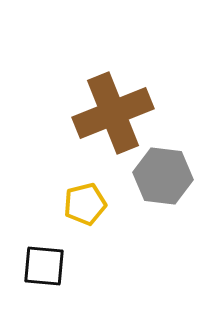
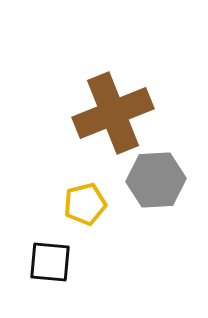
gray hexagon: moved 7 px left, 4 px down; rotated 10 degrees counterclockwise
black square: moved 6 px right, 4 px up
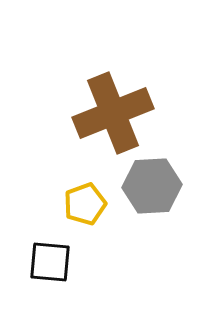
gray hexagon: moved 4 px left, 6 px down
yellow pentagon: rotated 6 degrees counterclockwise
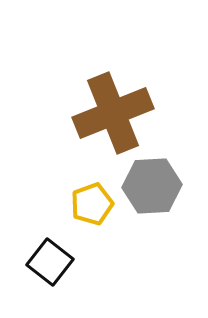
yellow pentagon: moved 7 px right
black square: rotated 33 degrees clockwise
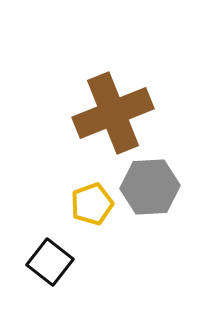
gray hexagon: moved 2 px left, 1 px down
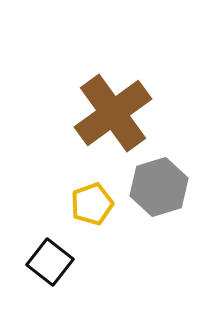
brown cross: rotated 14 degrees counterclockwise
gray hexagon: moved 9 px right; rotated 14 degrees counterclockwise
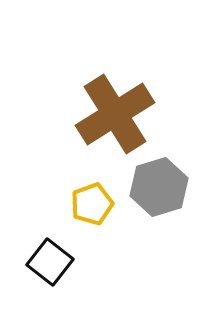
brown cross: moved 2 px right, 1 px down; rotated 4 degrees clockwise
